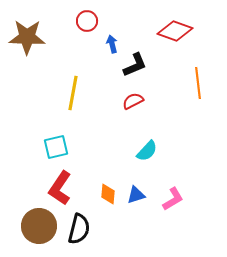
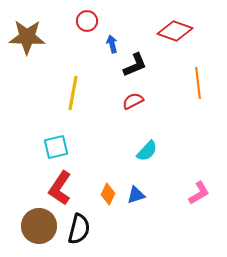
orange diamond: rotated 20 degrees clockwise
pink L-shape: moved 26 px right, 6 px up
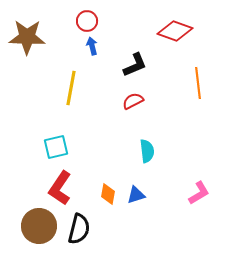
blue arrow: moved 20 px left, 2 px down
yellow line: moved 2 px left, 5 px up
cyan semicircle: rotated 50 degrees counterclockwise
orange diamond: rotated 15 degrees counterclockwise
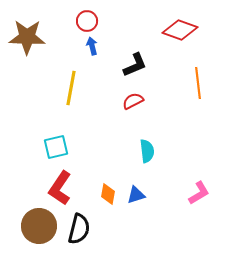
red diamond: moved 5 px right, 1 px up
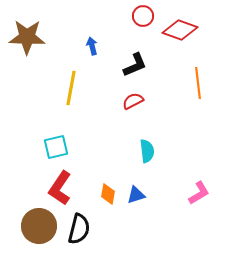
red circle: moved 56 px right, 5 px up
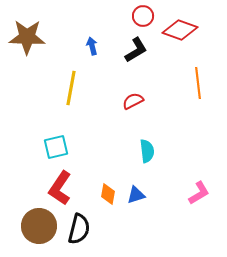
black L-shape: moved 1 px right, 15 px up; rotated 8 degrees counterclockwise
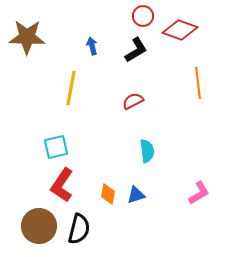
red L-shape: moved 2 px right, 3 px up
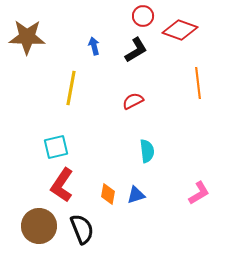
blue arrow: moved 2 px right
black semicircle: moved 3 px right; rotated 36 degrees counterclockwise
